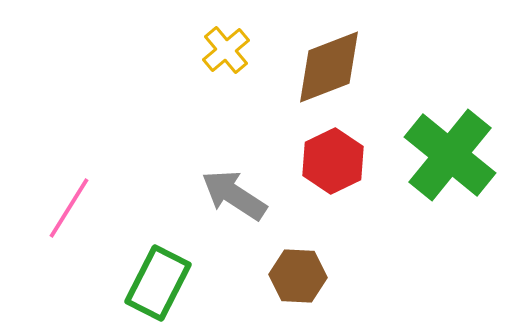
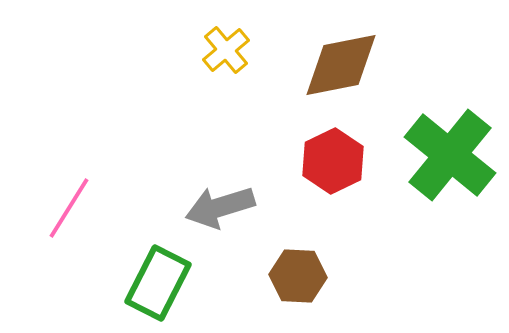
brown diamond: moved 12 px right, 2 px up; rotated 10 degrees clockwise
gray arrow: moved 14 px left, 12 px down; rotated 50 degrees counterclockwise
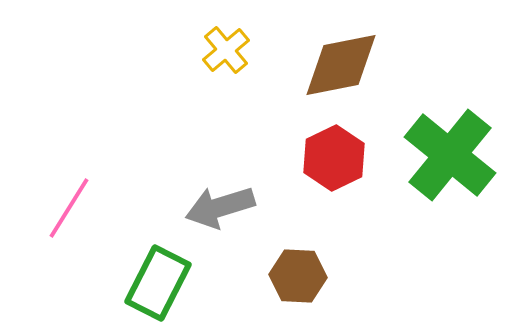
red hexagon: moved 1 px right, 3 px up
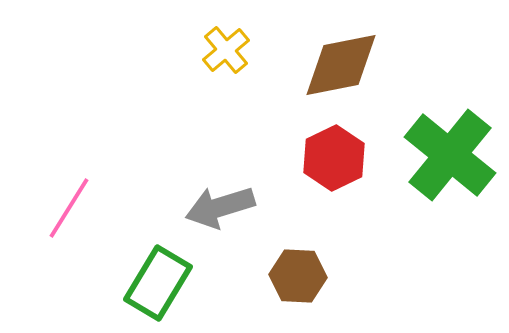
green rectangle: rotated 4 degrees clockwise
